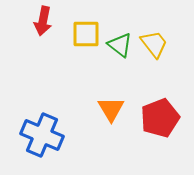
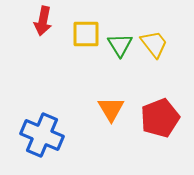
green triangle: rotated 20 degrees clockwise
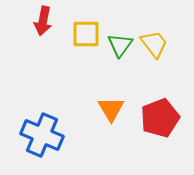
green triangle: rotated 8 degrees clockwise
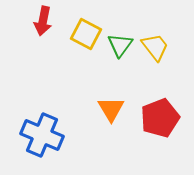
yellow square: rotated 28 degrees clockwise
yellow trapezoid: moved 1 px right, 3 px down
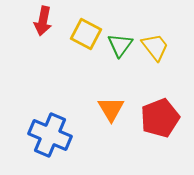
blue cross: moved 8 px right
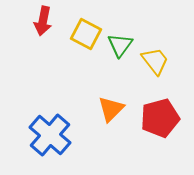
yellow trapezoid: moved 14 px down
orange triangle: rotated 16 degrees clockwise
red pentagon: rotated 6 degrees clockwise
blue cross: rotated 18 degrees clockwise
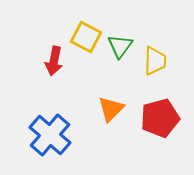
red arrow: moved 11 px right, 40 px down
yellow square: moved 3 px down
green triangle: moved 1 px down
yellow trapezoid: rotated 40 degrees clockwise
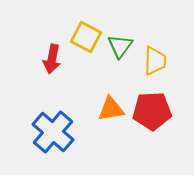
red arrow: moved 2 px left, 2 px up
orange triangle: rotated 36 degrees clockwise
red pentagon: moved 8 px left, 7 px up; rotated 12 degrees clockwise
blue cross: moved 3 px right, 3 px up
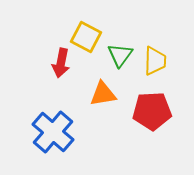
green triangle: moved 9 px down
red arrow: moved 9 px right, 4 px down
orange triangle: moved 8 px left, 15 px up
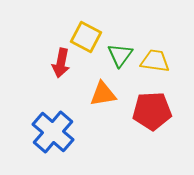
yellow trapezoid: rotated 84 degrees counterclockwise
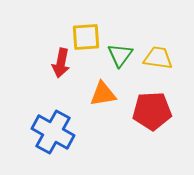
yellow square: rotated 32 degrees counterclockwise
yellow trapezoid: moved 3 px right, 3 px up
blue cross: rotated 12 degrees counterclockwise
